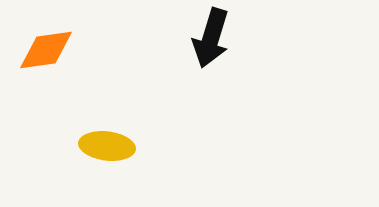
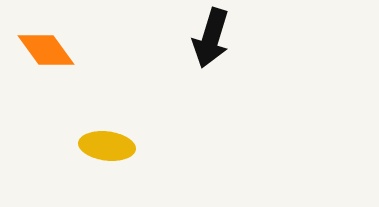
orange diamond: rotated 62 degrees clockwise
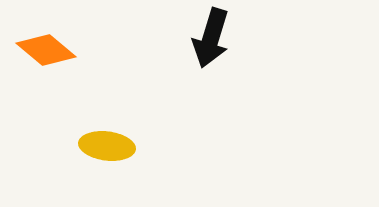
orange diamond: rotated 14 degrees counterclockwise
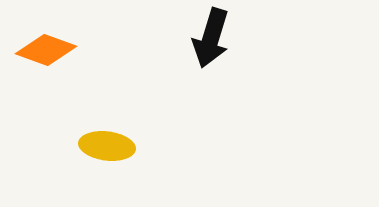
orange diamond: rotated 20 degrees counterclockwise
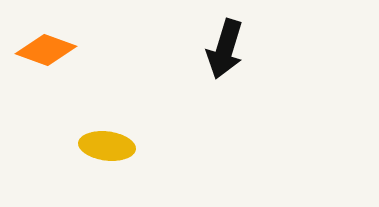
black arrow: moved 14 px right, 11 px down
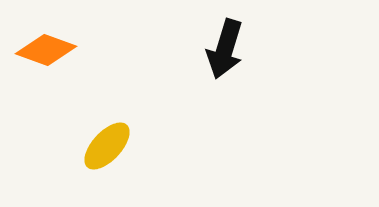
yellow ellipse: rotated 54 degrees counterclockwise
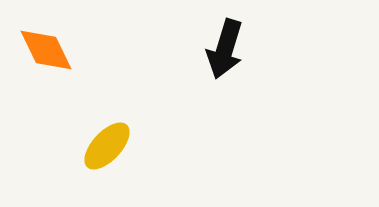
orange diamond: rotated 44 degrees clockwise
